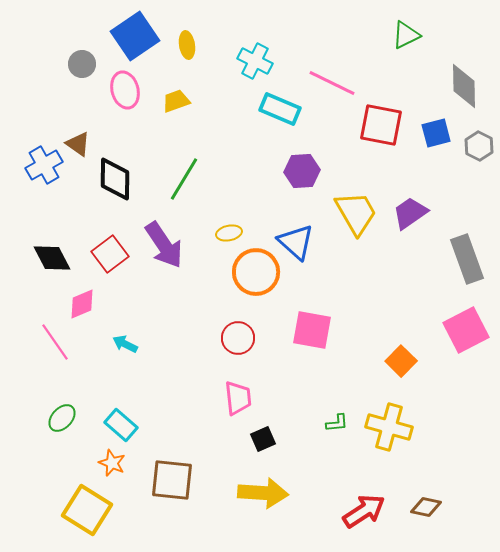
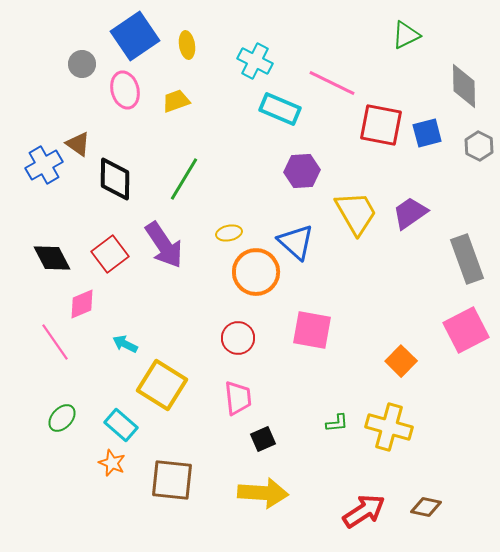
blue square at (436, 133): moved 9 px left
yellow square at (87, 510): moved 75 px right, 125 px up
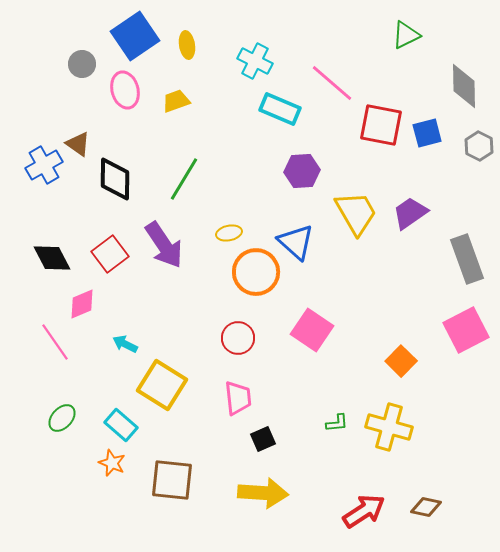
pink line at (332, 83): rotated 15 degrees clockwise
pink square at (312, 330): rotated 24 degrees clockwise
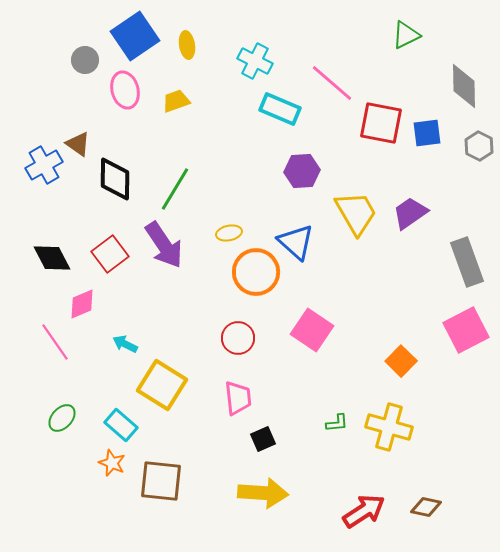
gray circle at (82, 64): moved 3 px right, 4 px up
red square at (381, 125): moved 2 px up
blue square at (427, 133): rotated 8 degrees clockwise
green line at (184, 179): moved 9 px left, 10 px down
gray rectangle at (467, 259): moved 3 px down
brown square at (172, 480): moved 11 px left, 1 px down
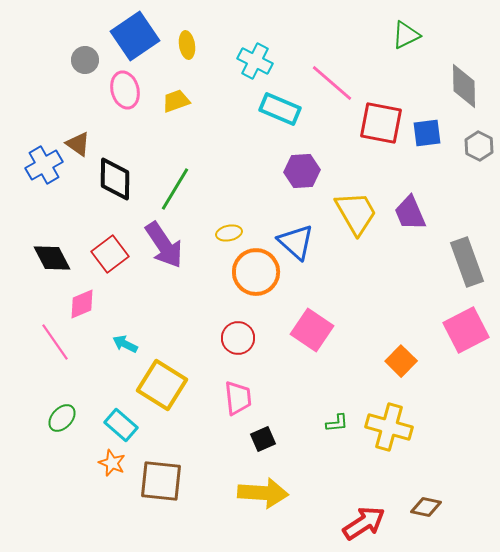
purple trapezoid at (410, 213): rotated 78 degrees counterclockwise
red arrow at (364, 511): moved 12 px down
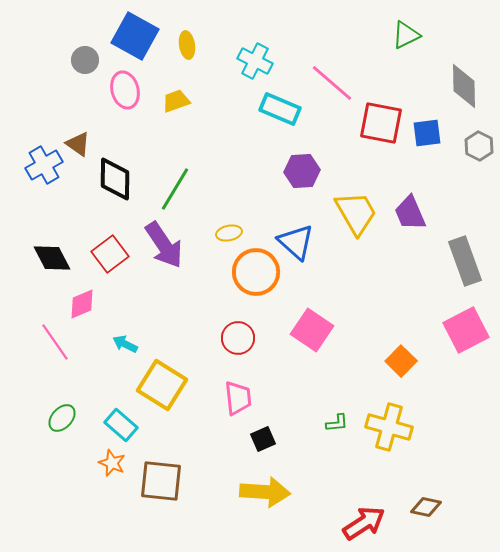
blue square at (135, 36): rotated 27 degrees counterclockwise
gray rectangle at (467, 262): moved 2 px left, 1 px up
yellow arrow at (263, 493): moved 2 px right, 1 px up
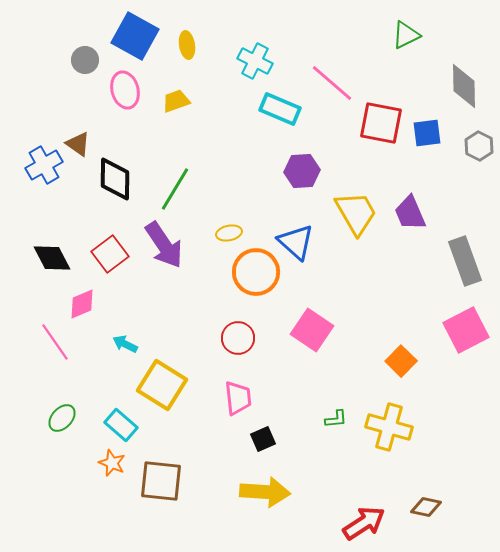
green L-shape at (337, 423): moved 1 px left, 4 px up
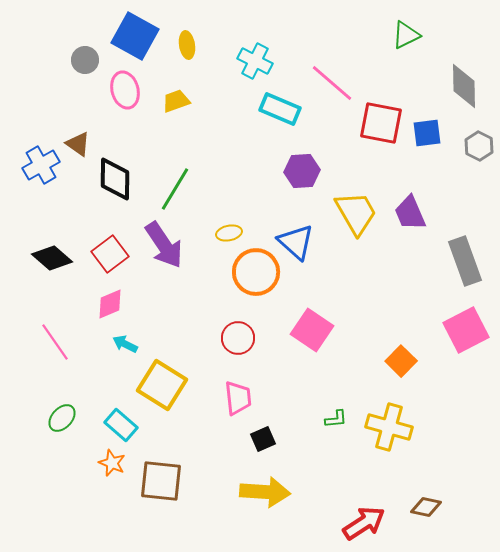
blue cross at (44, 165): moved 3 px left
black diamond at (52, 258): rotated 21 degrees counterclockwise
pink diamond at (82, 304): moved 28 px right
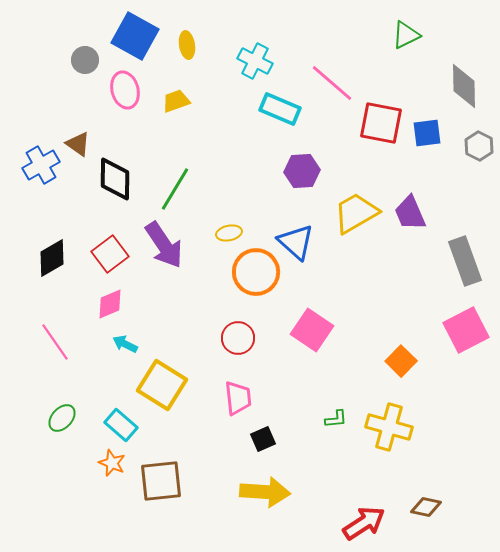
yellow trapezoid at (356, 213): rotated 90 degrees counterclockwise
black diamond at (52, 258): rotated 72 degrees counterclockwise
brown square at (161, 481): rotated 12 degrees counterclockwise
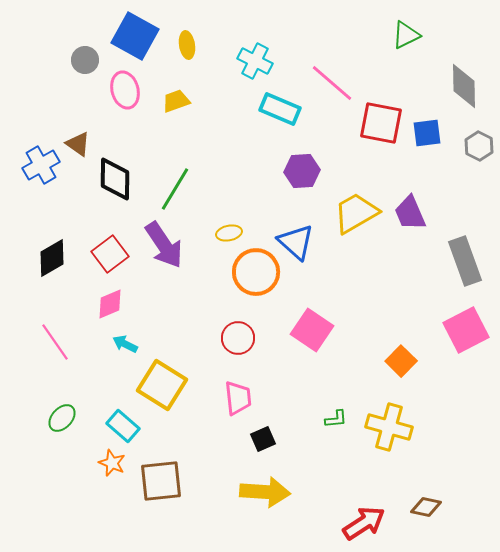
cyan rectangle at (121, 425): moved 2 px right, 1 px down
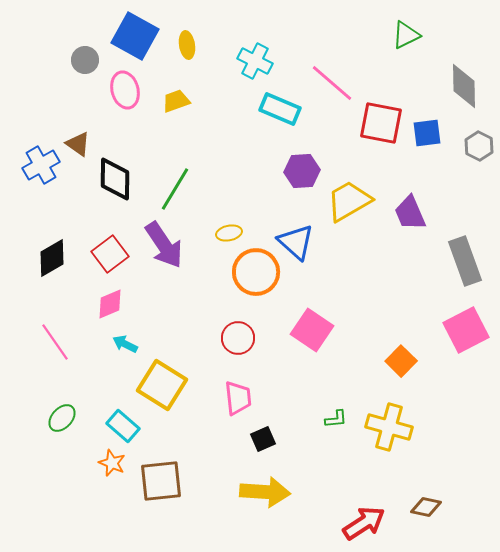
yellow trapezoid at (356, 213): moved 7 px left, 12 px up
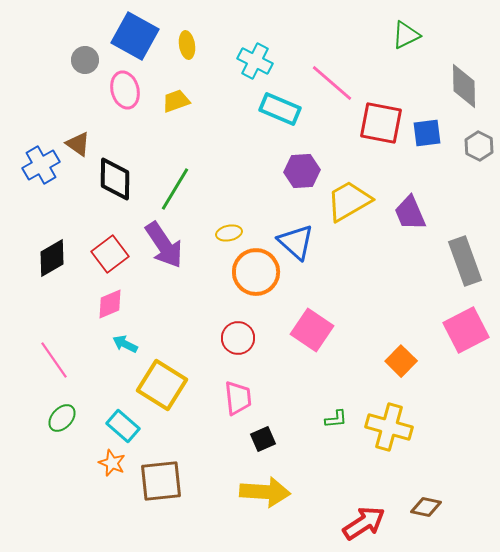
pink line at (55, 342): moved 1 px left, 18 px down
